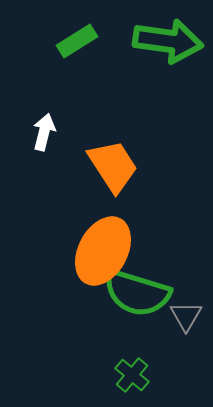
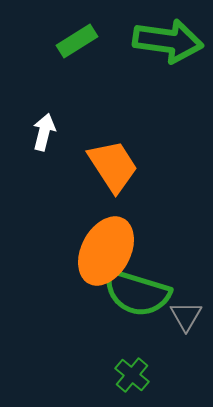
orange ellipse: moved 3 px right
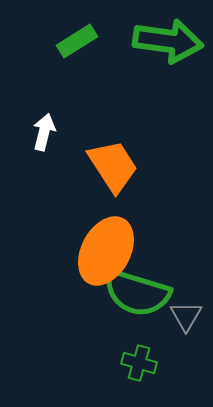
green cross: moved 7 px right, 12 px up; rotated 24 degrees counterclockwise
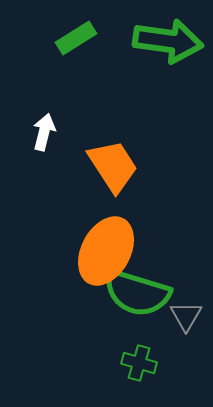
green rectangle: moved 1 px left, 3 px up
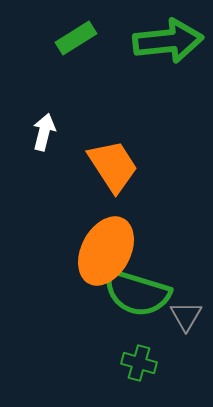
green arrow: rotated 14 degrees counterclockwise
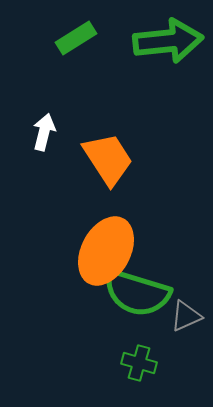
orange trapezoid: moved 5 px left, 7 px up
gray triangle: rotated 36 degrees clockwise
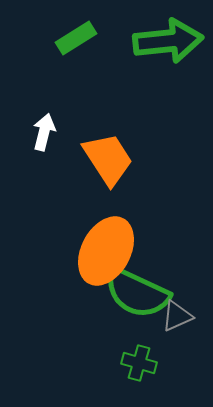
green semicircle: rotated 8 degrees clockwise
gray triangle: moved 9 px left
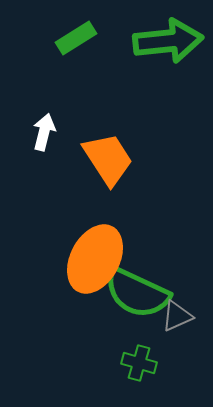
orange ellipse: moved 11 px left, 8 px down
